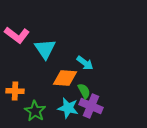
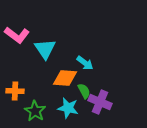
purple cross: moved 9 px right, 4 px up
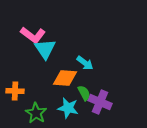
pink L-shape: moved 16 px right
green semicircle: moved 2 px down
green star: moved 1 px right, 2 px down
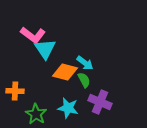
orange diamond: moved 6 px up; rotated 10 degrees clockwise
green semicircle: moved 13 px up
green star: moved 1 px down
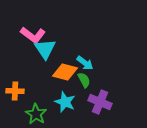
cyan star: moved 3 px left, 6 px up; rotated 10 degrees clockwise
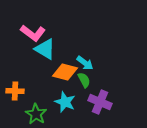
pink L-shape: moved 2 px up
cyan triangle: rotated 25 degrees counterclockwise
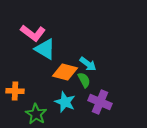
cyan arrow: moved 3 px right, 1 px down
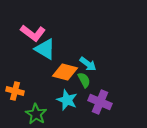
orange cross: rotated 12 degrees clockwise
cyan star: moved 2 px right, 2 px up
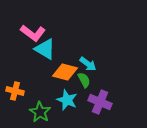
green star: moved 4 px right, 2 px up
